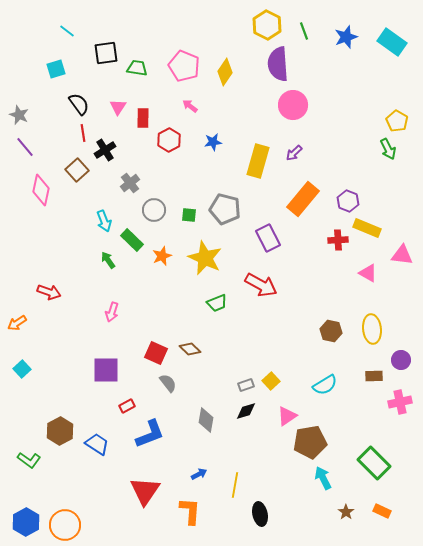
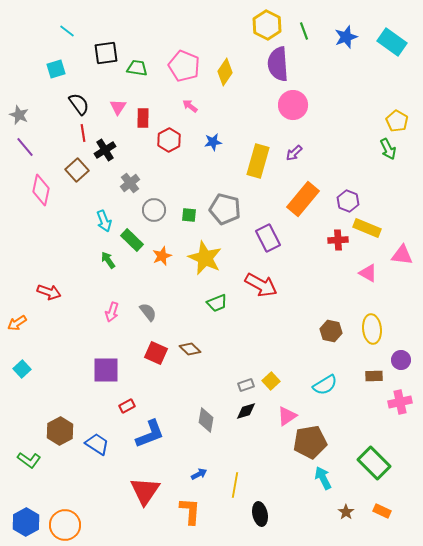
gray semicircle at (168, 383): moved 20 px left, 71 px up
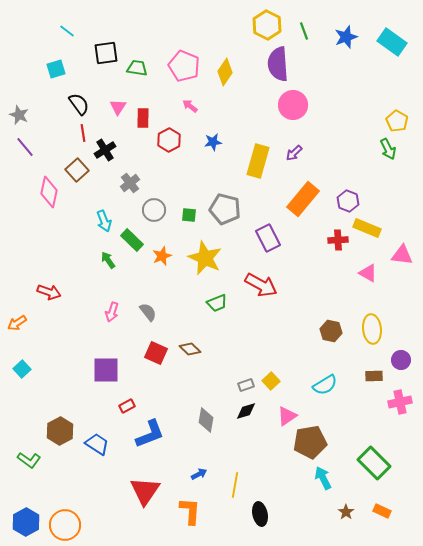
pink diamond at (41, 190): moved 8 px right, 2 px down
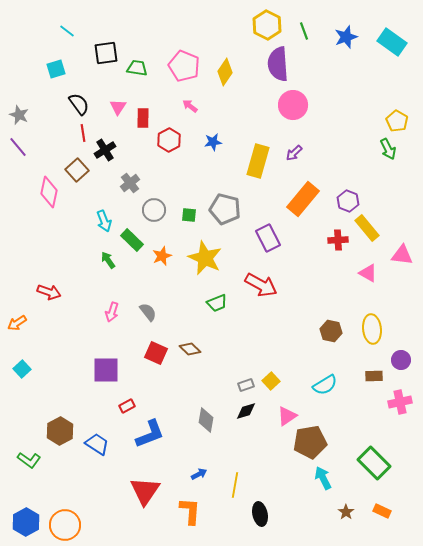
purple line at (25, 147): moved 7 px left
yellow rectangle at (367, 228): rotated 28 degrees clockwise
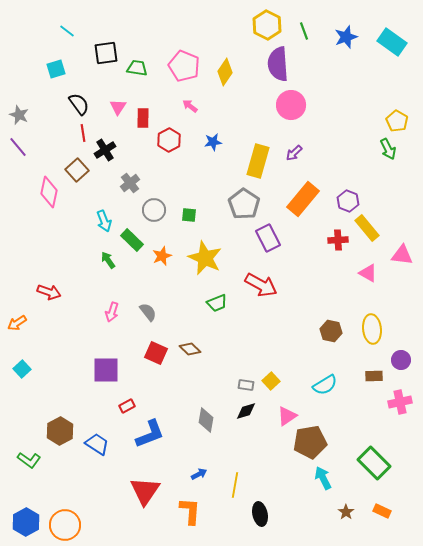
pink circle at (293, 105): moved 2 px left
gray pentagon at (225, 209): moved 19 px right, 5 px up; rotated 20 degrees clockwise
gray rectangle at (246, 385): rotated 28 degrees clockwise
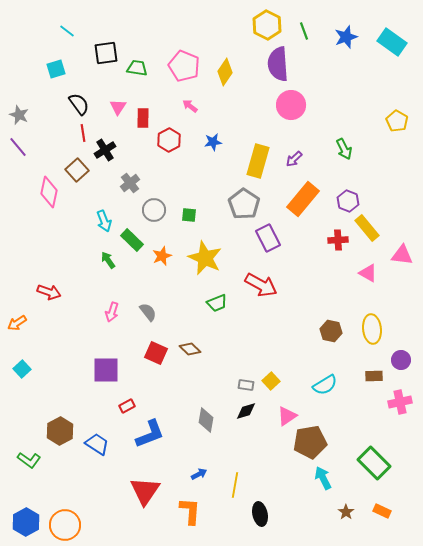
green arrow at (388, 149): moved 44 px left
purple arrow at (294, 153): moved 6 px down
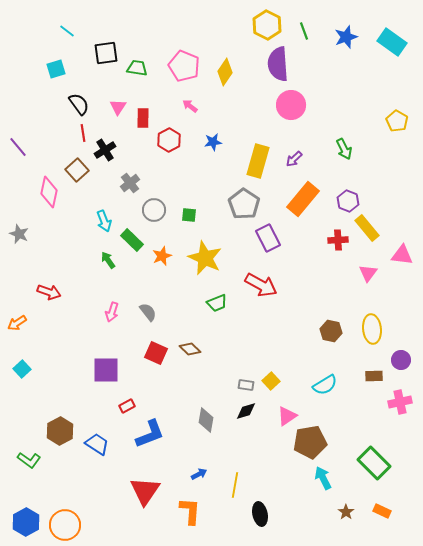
gray star at (19, 115): moved 119 px down
pink triangle at (368, 273): rotated 36 degrees clockwise
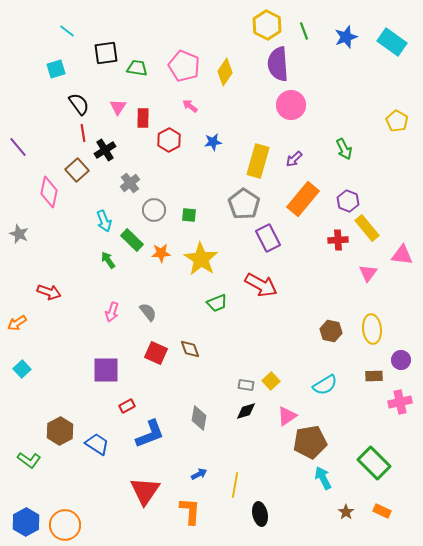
orange star at (162, 256): moved 1 px left, 3 px up; rotated 18 degrees clockwise
yellow star at (205, 258): moved 4 px left, 1 px down; rotated 8 degrees clockwise
brown diamond at (190, 349): rotated 25 degrees clockwise
gray diamond at (206, 420): moved 7 px left, 2 px up
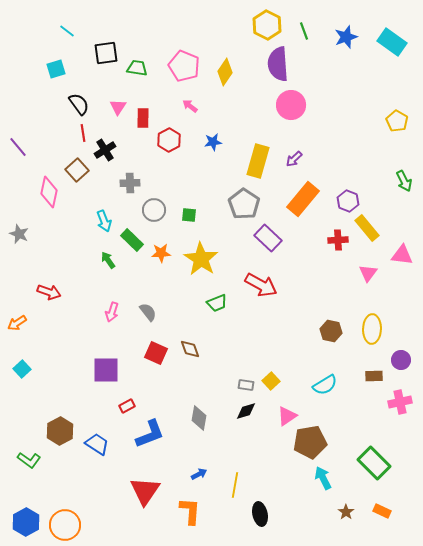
green arrow at (344, 149): moved 60 px right, 32 px down
gray cross at (130, 183): rotated 36 degrees clockwise
purple rectangle at (268, 238): rotated 20 degrees counterclockwise
yellow ellipse at (372, 329): rotated 8 degrees clockwise
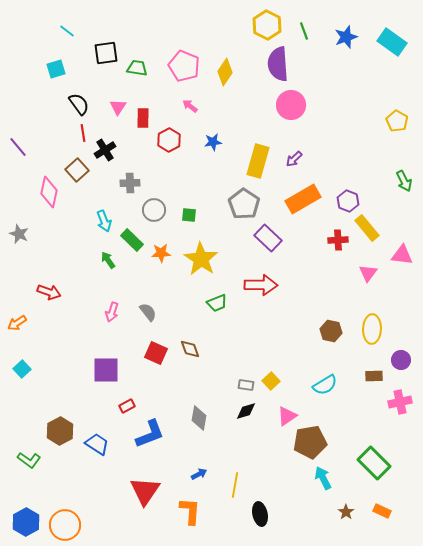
orange rectangle at (303, 199): rotated 20 degrees clockwise
red arrow at (261, 285): rotated 28 degrees counterclockwise
